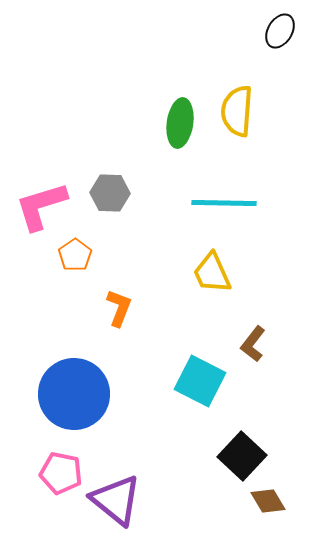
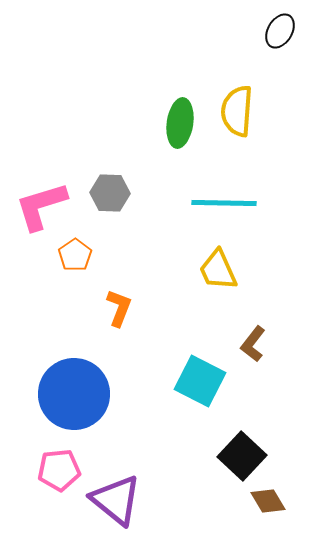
yellow trapezoid: moved 6 px right, 3 px up
pink pentagon: moved 2 px left, 3 px up; rotated 18 degrees counterclockwise
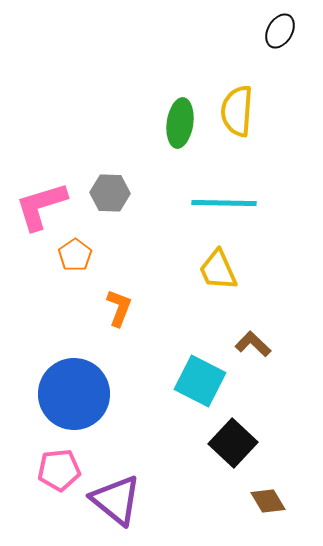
brown L-shape: rotated 96 degrees clockwise
black square: moved 9 px left, 13 px up
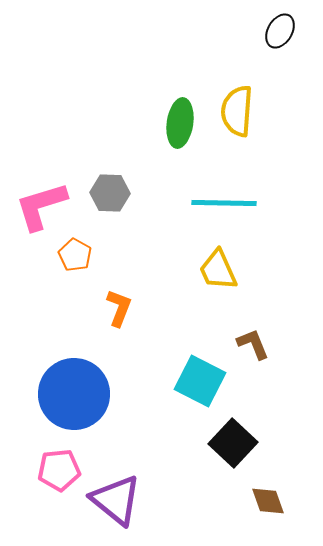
orange pentagon: rotated 8 degrees counterclockwise
brown L-shape: rotated 24 degrees clockwise
brown diamond: rotated 12 degrees clockwise
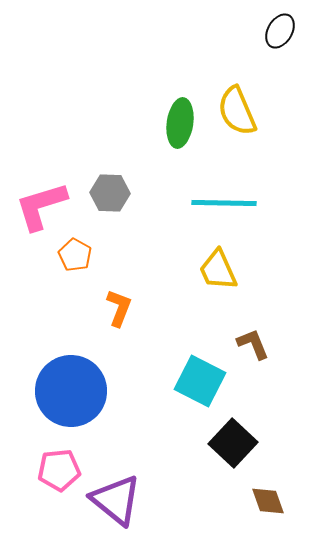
yellow semicircle: rotated 27 degrees counterclockwise
blue circle: moved 3 px left, 3 px up
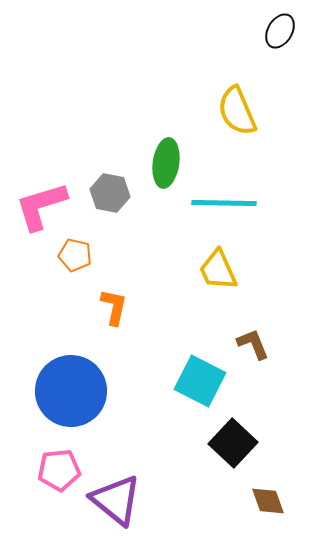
green ellipse: moved 14 px left, 40 px down
gray hexagon: rotated 9 degrees clockwise
orange pentagon: rotated 16 degrees counterclockwise
orange L-shape: moved 5 px left, 1 px up; rotated 9 degrees counterclockwise
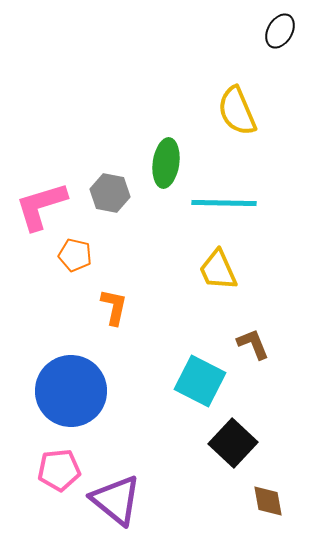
brown diamond: rotated 9 degrees clockwise
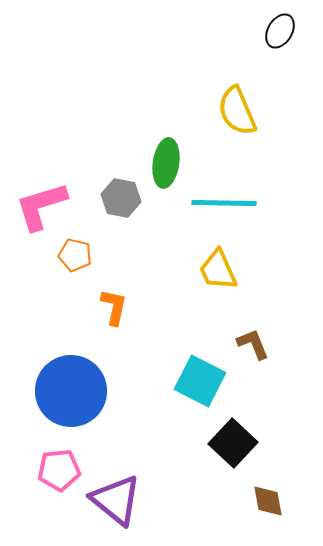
gray hexagon: moved 11 px right, 5 px down
